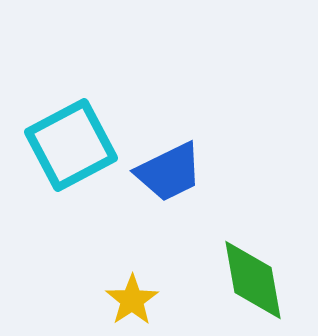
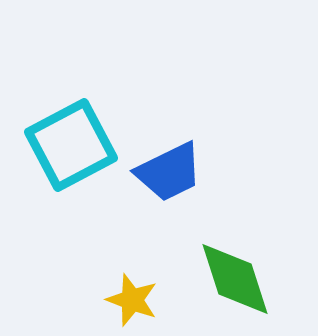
green diamond: moved 18 px left, 1 px up; rotated 8 degrees counterclockwise
yellow star: rotated 18 degrees counterclockwise
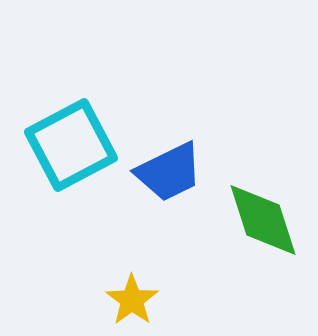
green diamond: moved 28 px right, 59 px up
yellow star: rotated 16 degrees clockwise
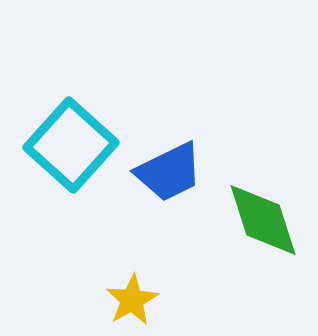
cyan square: rotated 20 degrees counterclockwise
yellow star: rotated 6 degrees clockwise
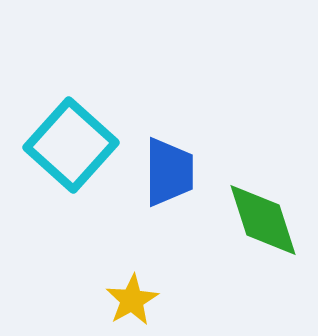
blue trapezoid: rotated 64 degrees counterclockwise
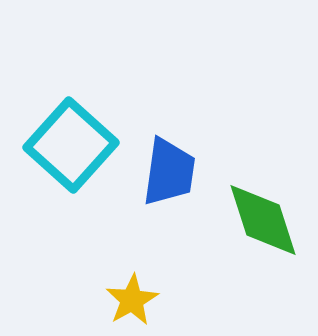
blue trapezoid: rotated 8 degrees clockwise
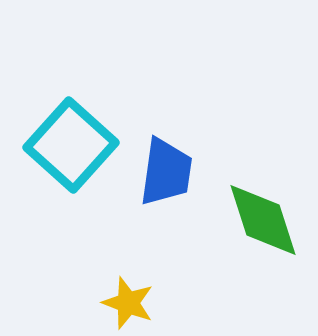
blue trapezoid: moved 3 px left
yellow star: moved 4 px left, 3 px down; rotated 22 degrees counterclockwise
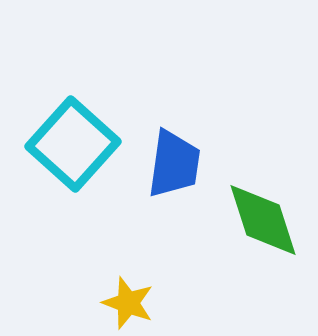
cyan square: moved 2 px right, 1 px up
blue trapezoid: moved 8 px right, 8 px up
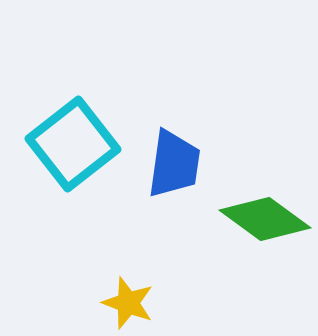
cyan square: rotated 10 degrees clockwise
green diamond: moved 2 px right, 1 px up; rotated 36 degrees counterclockwise
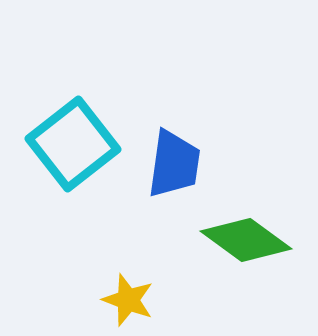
green diamond: moved 19 px left, 21 px down
yellow star: moved 3 px up
